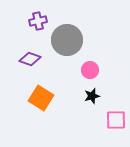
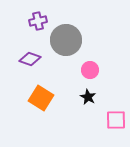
gray circle: moved 1 px left
black star: moved 4 px left, 1 px down; rotated 28 degrees counterclockwise
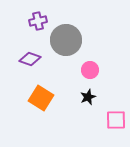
black star: rotated 21 degrees clockwise
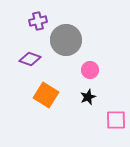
orange square: moved 5 px right, 3 px up
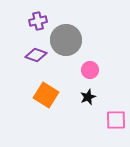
purple diamond: moved 6 px right, 4 px up
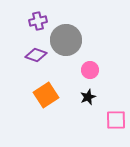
orange square: rotated 25 degrees clockwise
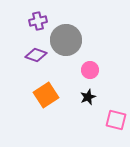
pink square: rotated 15 degrees clockwise
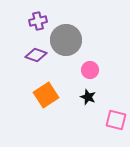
black star: rotated 28 degrees counterclockwise
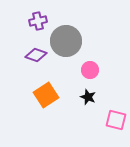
gray circle: moved 1 px down
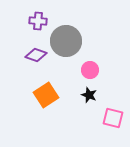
purple cross: rotated 18 degrees clockwise
black star: moved 1 px right, 2 px up
pink square: moved 3 px left, 2 px up
